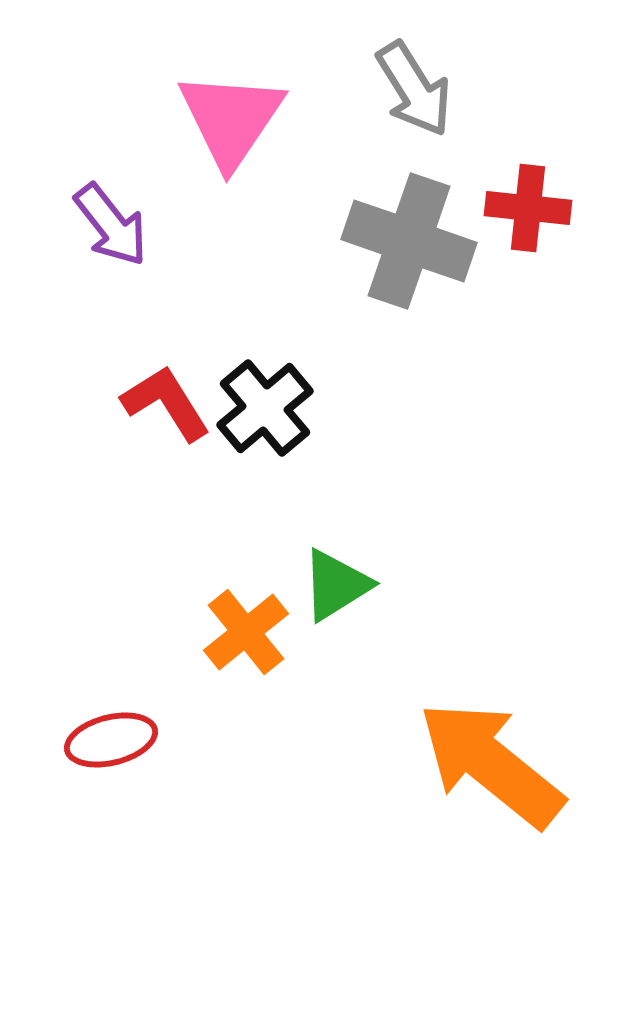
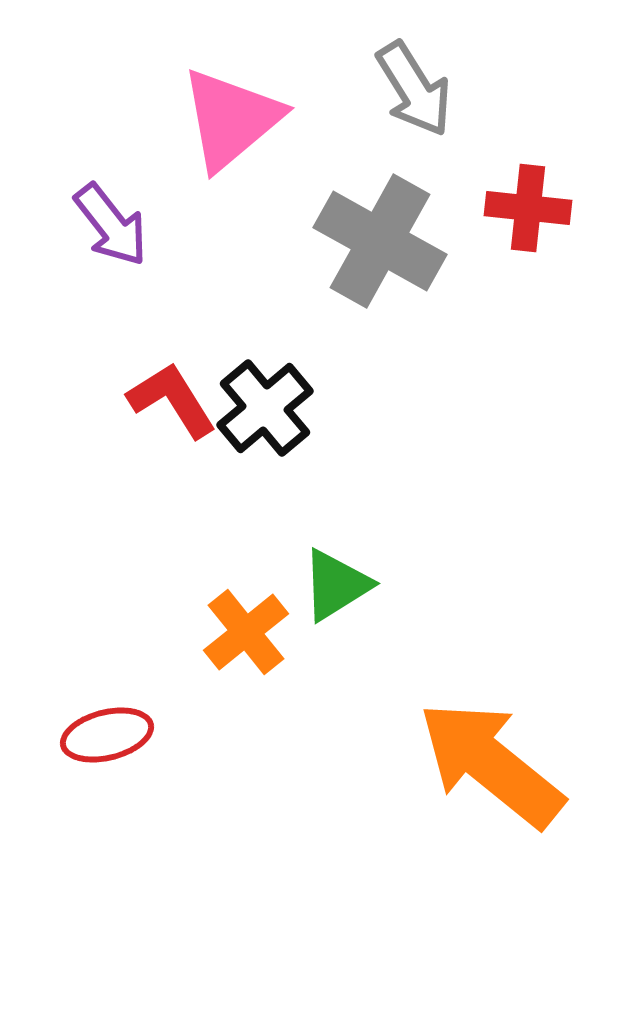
pink triangle: rotated 16 degrees clockwise
gray cross: moved 29 px left; rotated 10 degrees clockwise
red L-shape: moved 6 px right, 3 px up
red ellipse: moved 4 px left, 5 px up
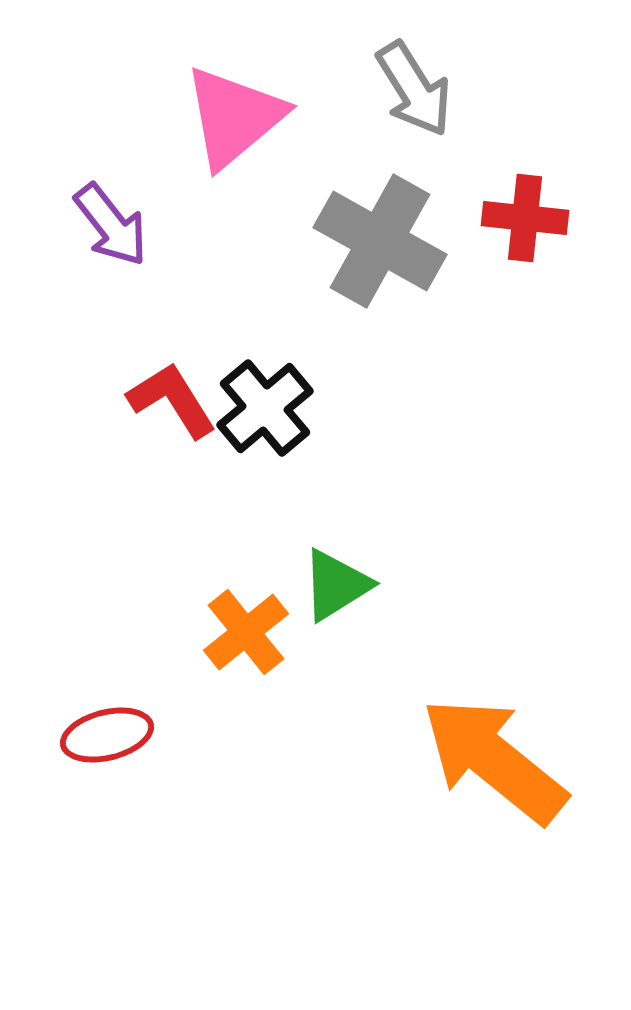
pink triangle: moved 3 px right, 2 px up
red cross: moved 3 px left, 10 px down
orange arrow: moved 3 px right, 4 px up
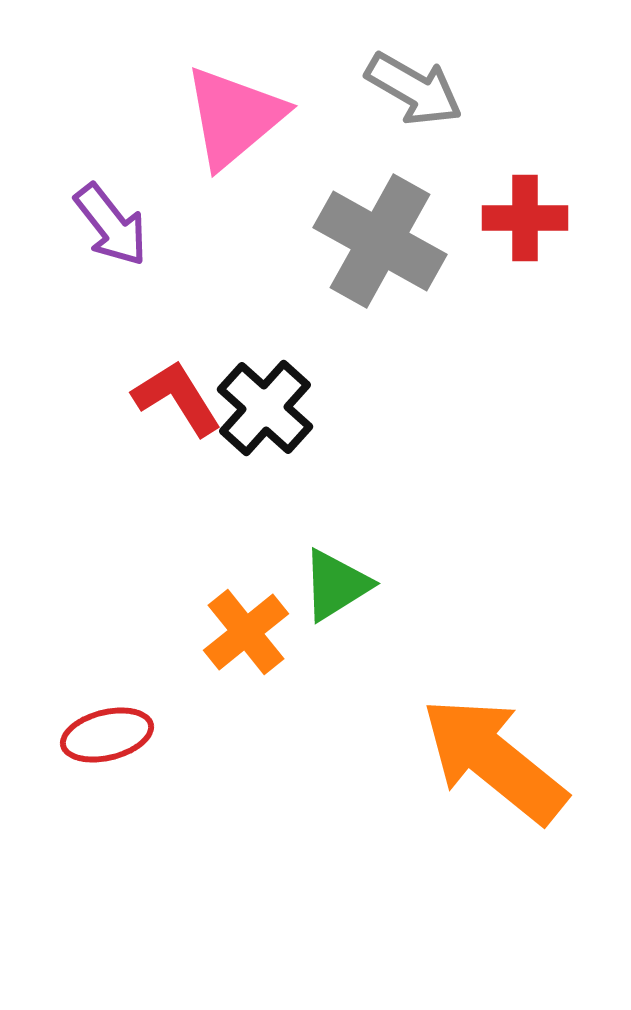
gray arrow: rotated 28 degrees counterclockwise
red cross: rotated 6 degrees counterclockwise
red L-shape: moved 5 px right, 2 px up
black cross: rotated 8 degrees counterclockwise
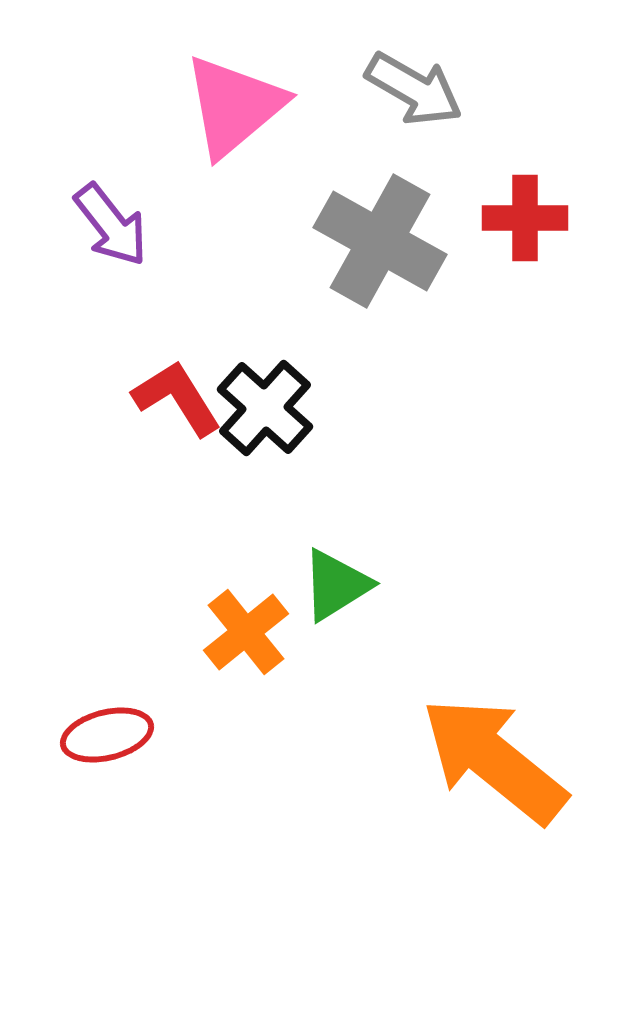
pink triangle: moved 11 px up
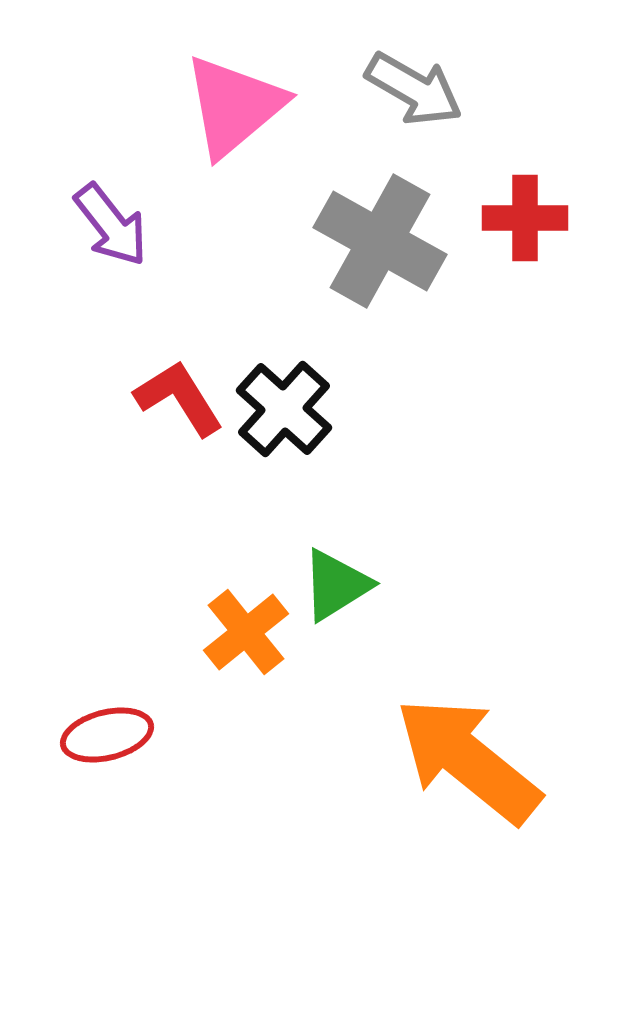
red L-shape: moved 2 px right
black cross: moved 19 px right, 1 px down
orange arrow: moved 26 px left
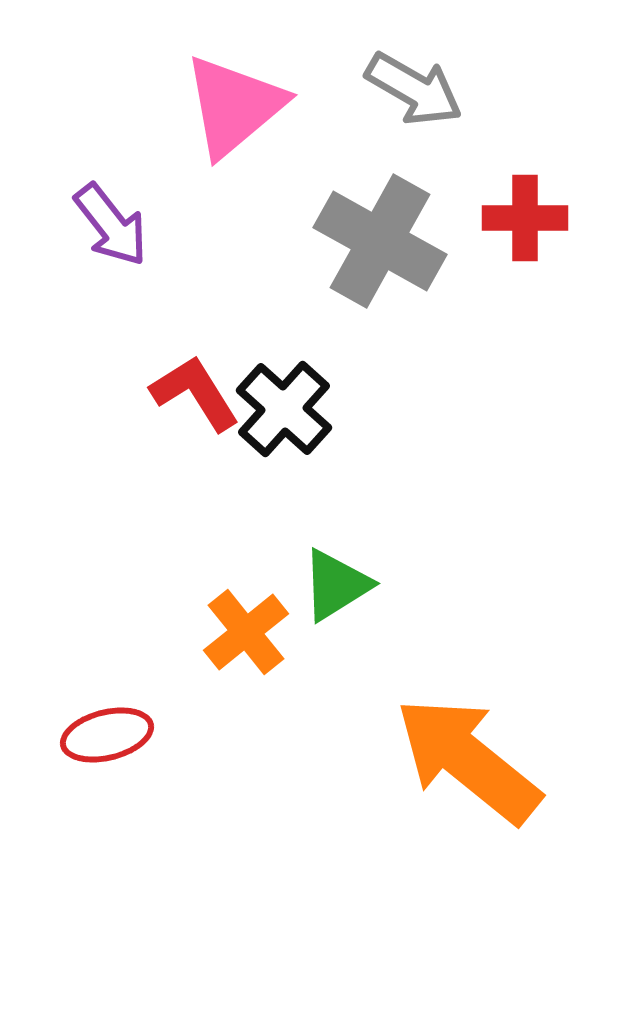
red L-shape: moved 16 px right, 5 px up
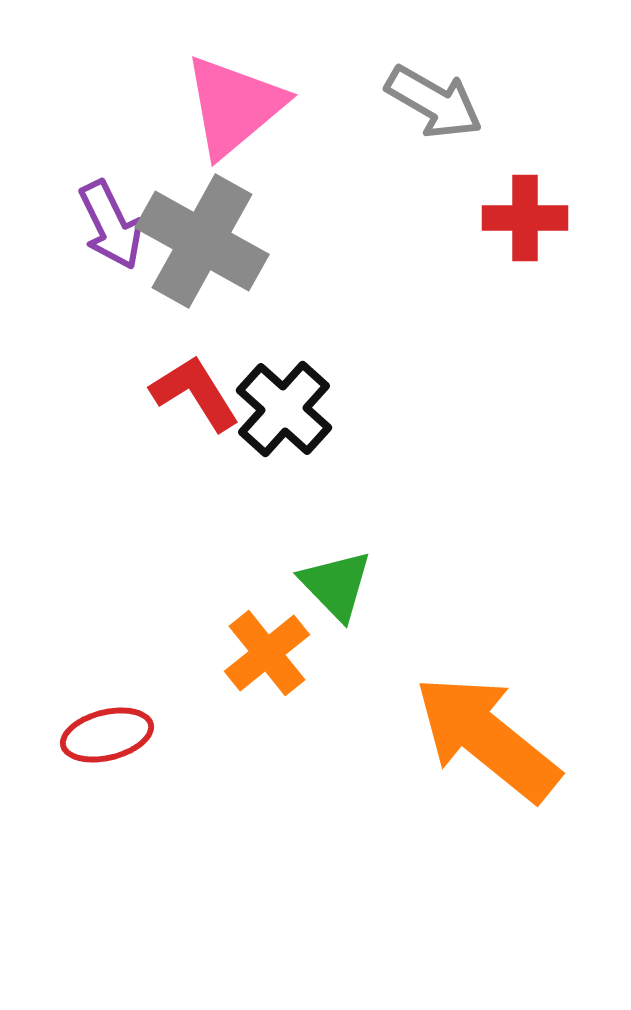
gray arrow: moved 20 px right, 13 px down
purple arrow: rotated 12 degrees clockwise
gray cross: moved 178 px left
green triangle: rotated 42 degrees counterclockwise
orange cross: moved 21 px right, 21 px down
orange arrow: moved 19 px right, 22 px up
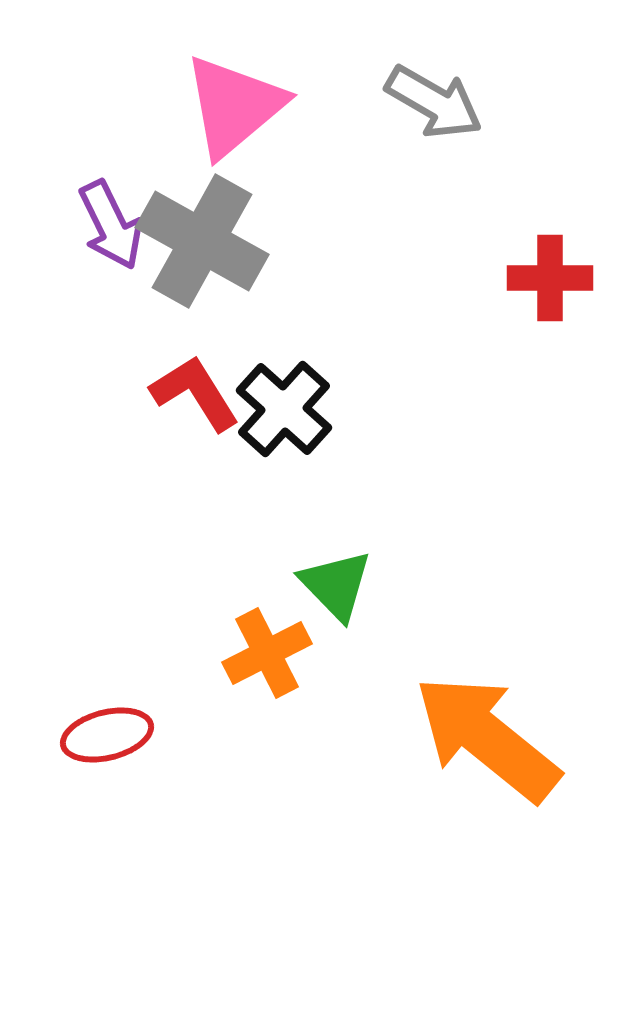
red cross: moved 25 px right, 60 px down
orange cross: rotated 12 degrees clockwise
